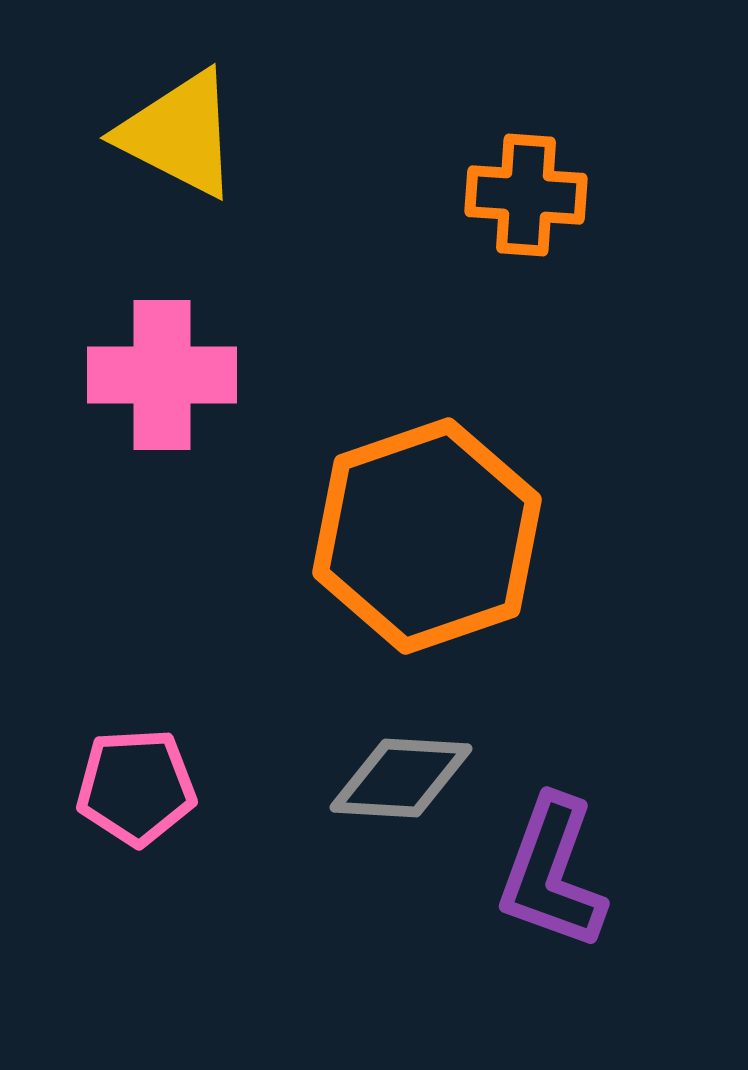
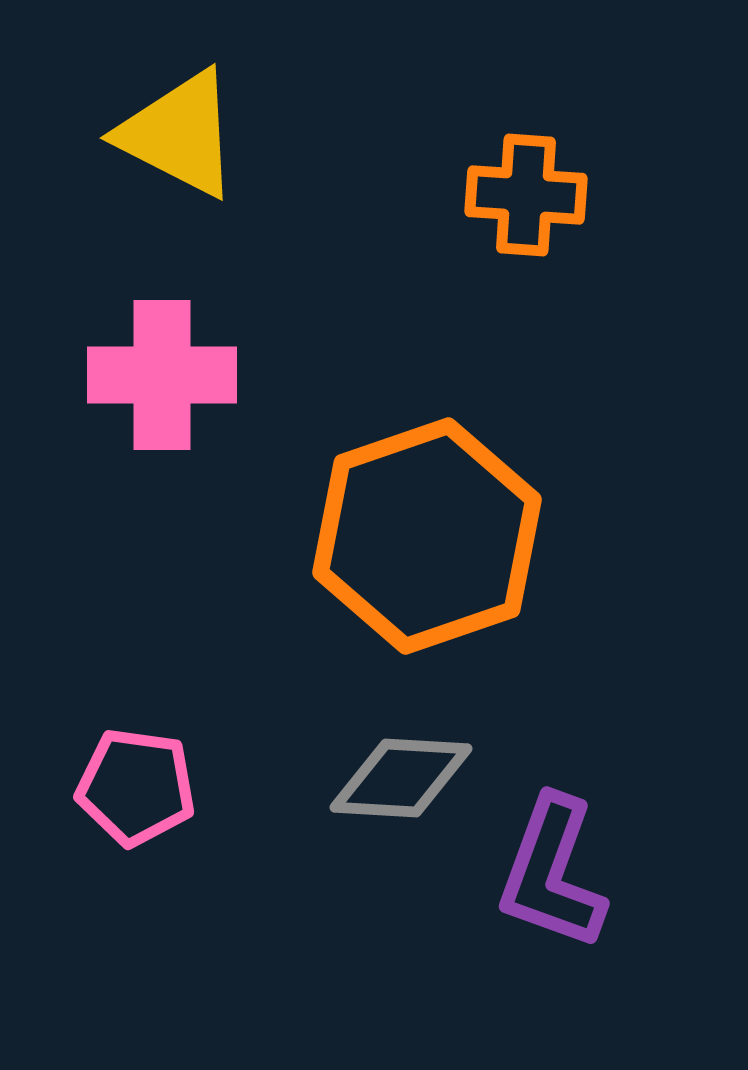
pink pentagon: rotated 11 degrees clockwise
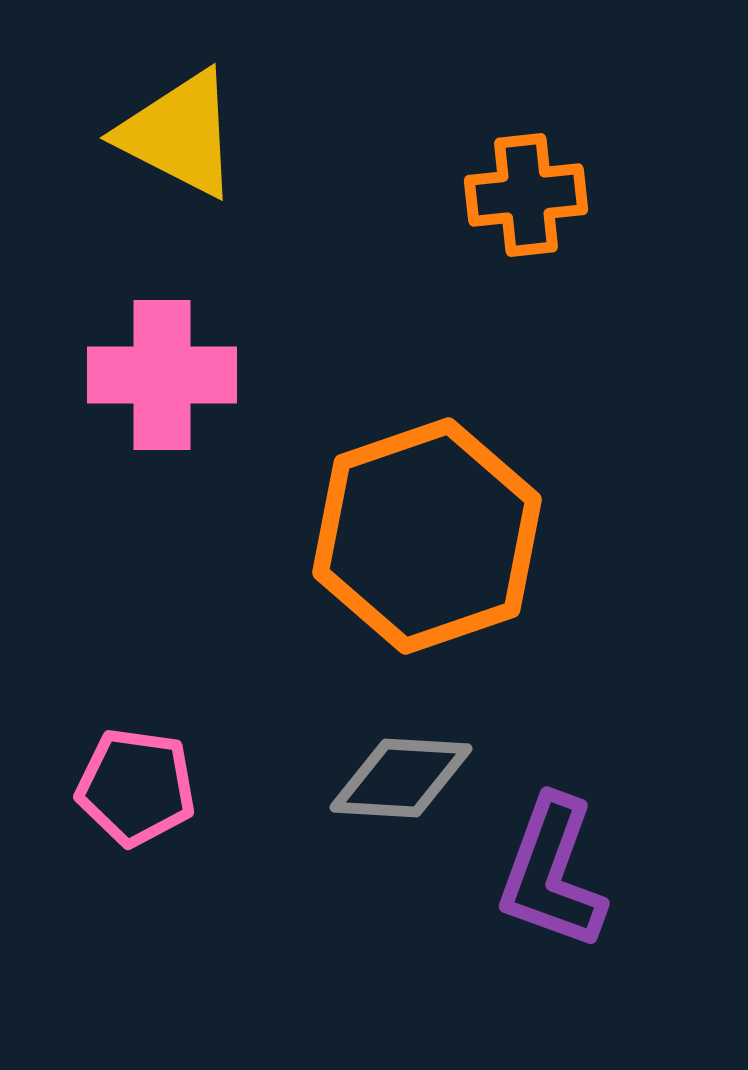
orange cross: rotated 10 degrees counterclockwise
